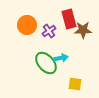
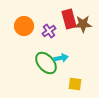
orange circle: moved 3 px left, 1 px down
brown star: moved 6 px up
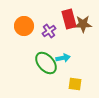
cyan arrow: moved 2 px right
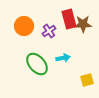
green ellipse: moved 9 px left, 1 px down
yellow square: moved 12 px right, 4 px up; rotated 24 degrees counterclockwise
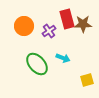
red rectangle: moved 2 px left
cyan arrow: rotated 32 degrees clockwise
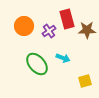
brown star: moved 4 px right, 6 px down
yellow square: moved 2 px left, 1 px down
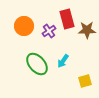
cyan arrow: moved 3 px down; rotated 104 degrees clockwise
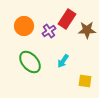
red rectangle: rotated 48 degrees clockwise
green ellipse: moved 7 px left, 2 px up
yellow square: rotated 24 degrees clockwise
